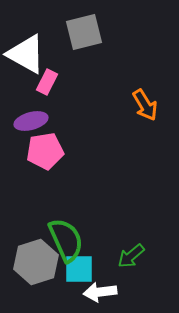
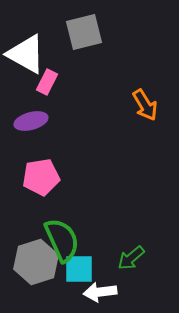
pink pentagon: moved 4 px left, 26 px down
green semicircle: moved 4 px left
green arrow: moved 2 px down
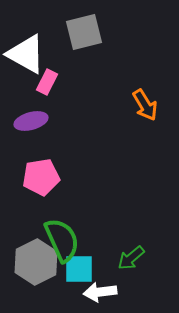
gray hexagon: rotated 9 degrees counterclockwise
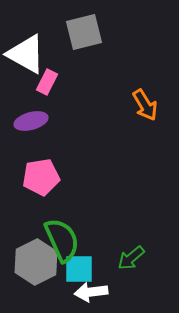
white arrow: moved 9 px left
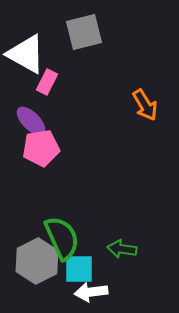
purple ellipse: rotated 60 degrees clockwise
pink pentagon: moved 29 px up
green semicircle: moved 2 px up
green arrow: moved 9 px left, 9 px up; rotated 48 degrees clockwise
gray hexagon: moved 1 px right, 1 px up
